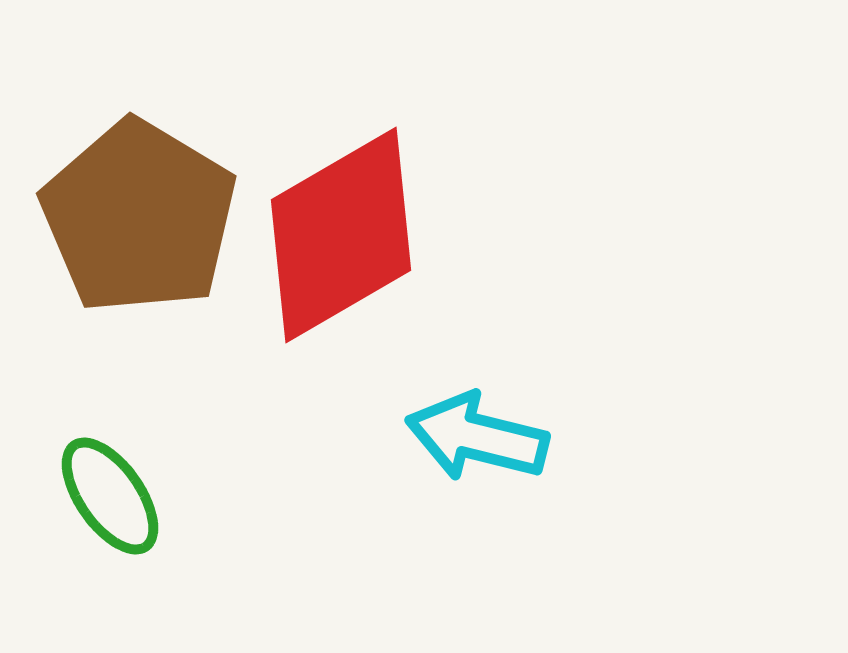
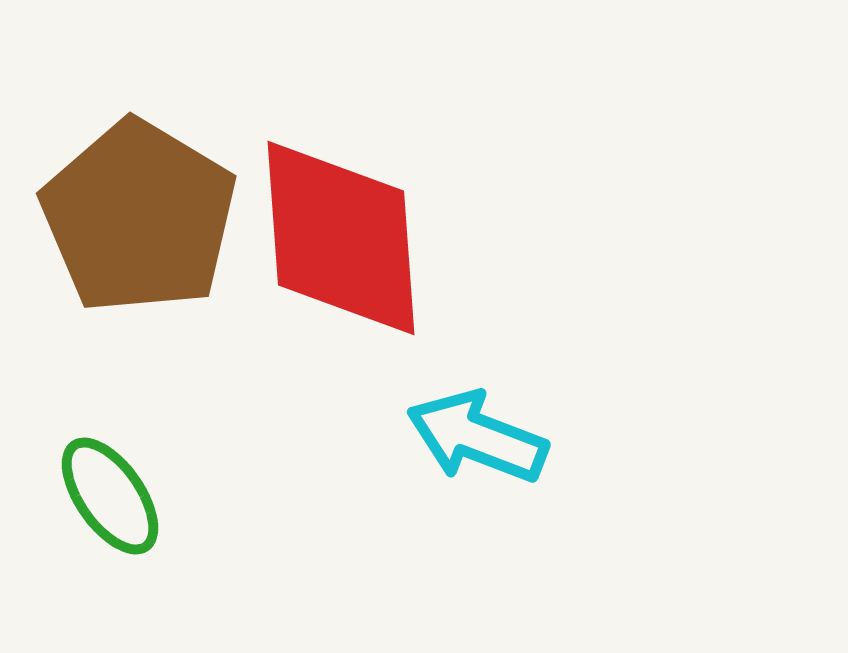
red diamond: moved 3 px down; rotated 64 degrees counterclockwise
cyan arrow: rotated 7 degrees clockwise
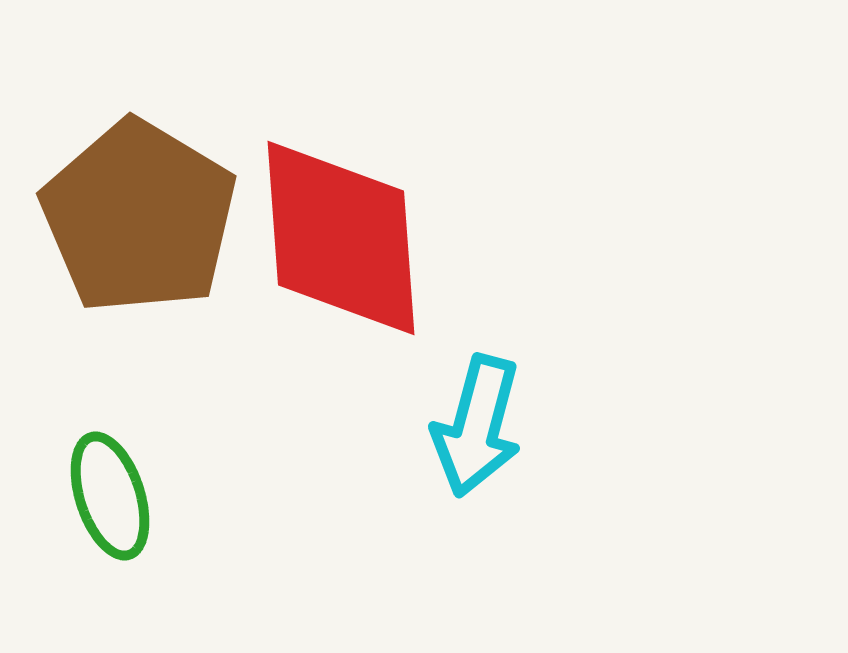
cyan arrow: moved 11 px up; rotated 96 degrees counterclockwise
green ellipse: rotated 17 degrees clockwise
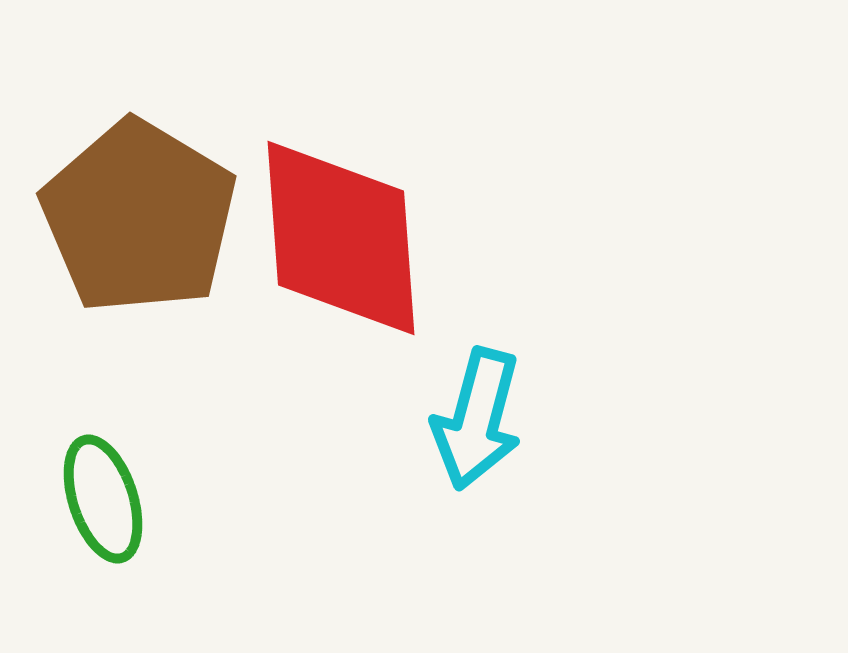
cyan arrow: moved 7 px up
green ellipse: moved 7 px left, 3 px down
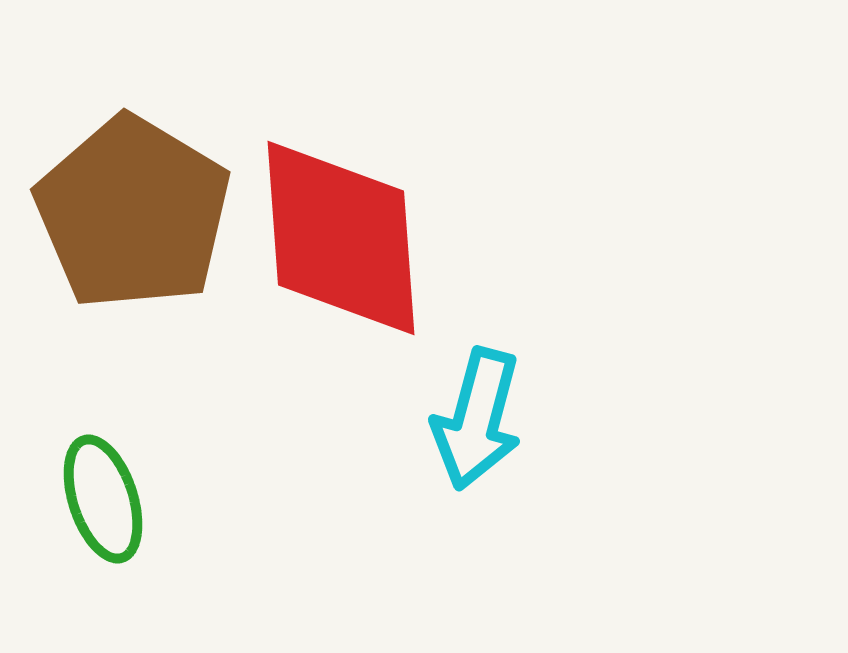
brown pentagon: moved 6 px left, 4 px up
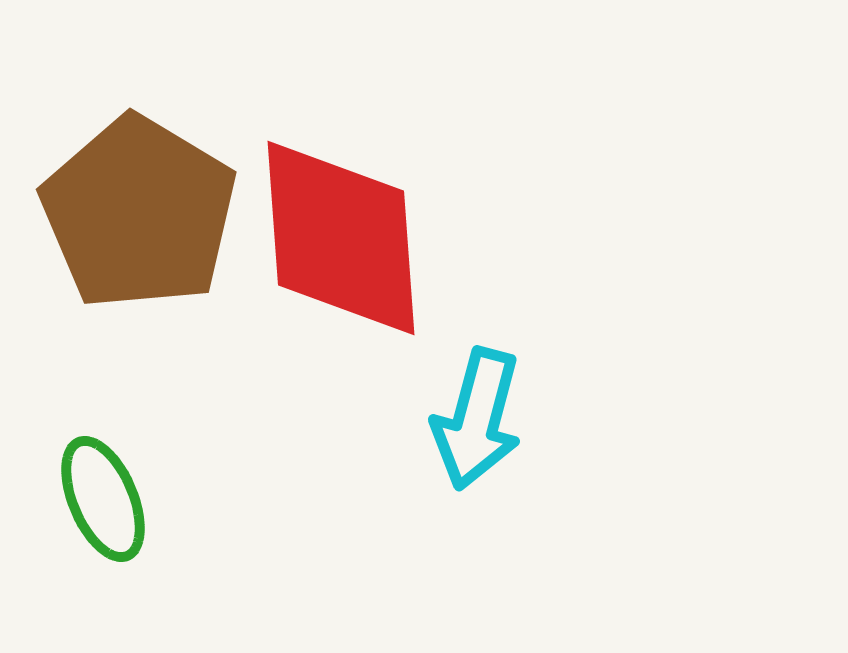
brown pentagon: moved 6 px right
green ellipse: rotated 5 degrees counterclockwise
